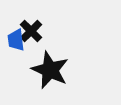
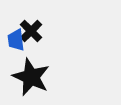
black star: moved 19 px left, 7 px down
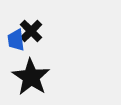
black star: rotated 9 degrees clockwise
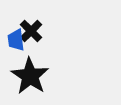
black star: moved 1 px left, 1 px up
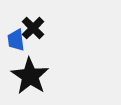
black cross: moved 2 px right, 3 px up
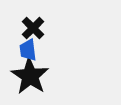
blue trapezoid: moved 12 px right, 10 px down
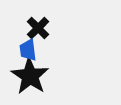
black cross: moved 5 px right
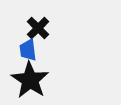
black star: moved 4 px down
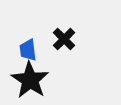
black cross: moved 26 px right, 11 px down
